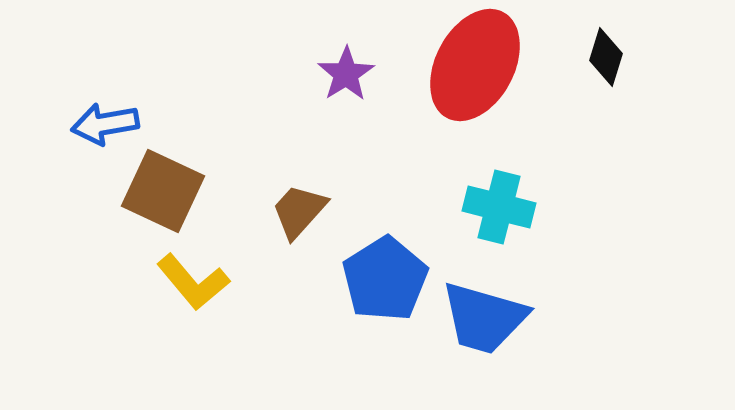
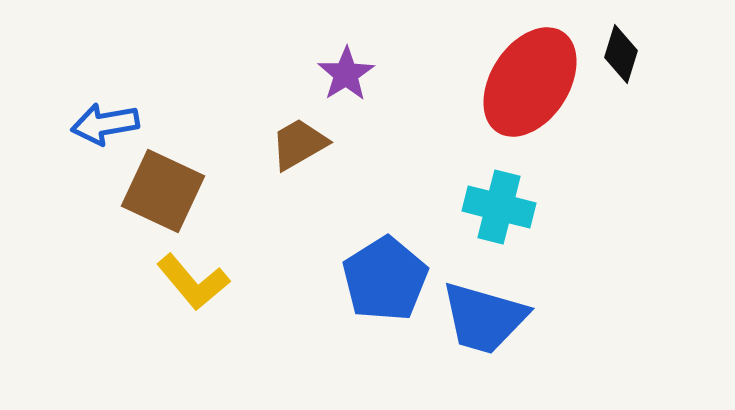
black diamond: moved 15 px right, 3 px up
red ellipse: moved 55 px right, 17 px down; rotated 5 degrees clockwise
brown trapezoid: moved 67 px up; rotated 18 degrees clockwise
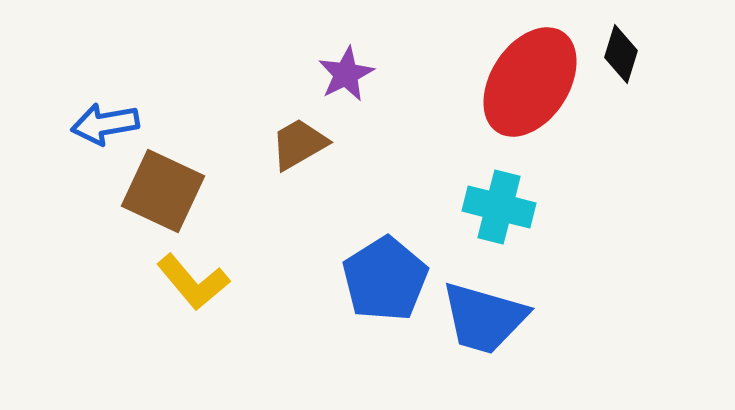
purple star: rotated 6 degrees clockwise
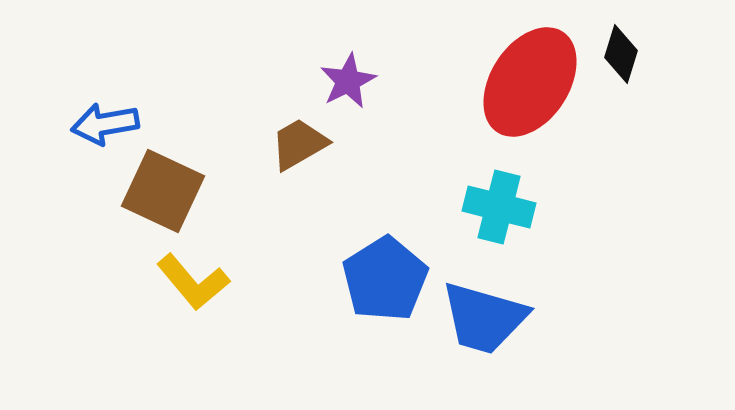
purple star: moved 2 px right, 7 px down
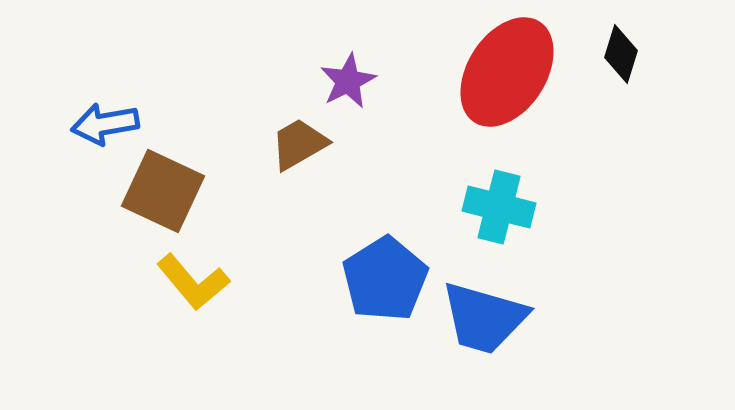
red ellipse: moved 23 px left, 10 px up
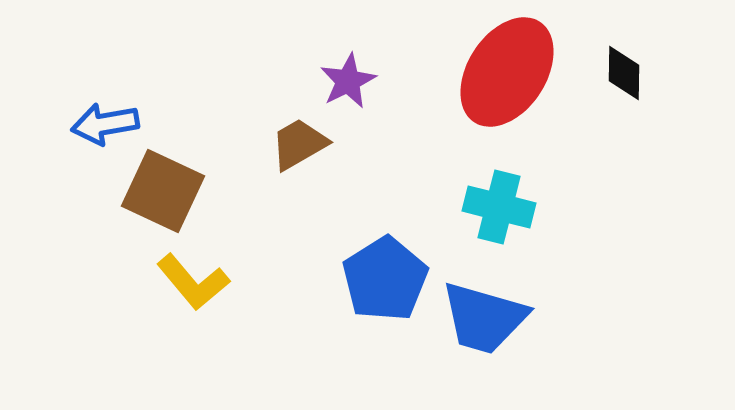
black diamond: moved 3 px right, 19 px down; rotated 16 degrees counterclockwise
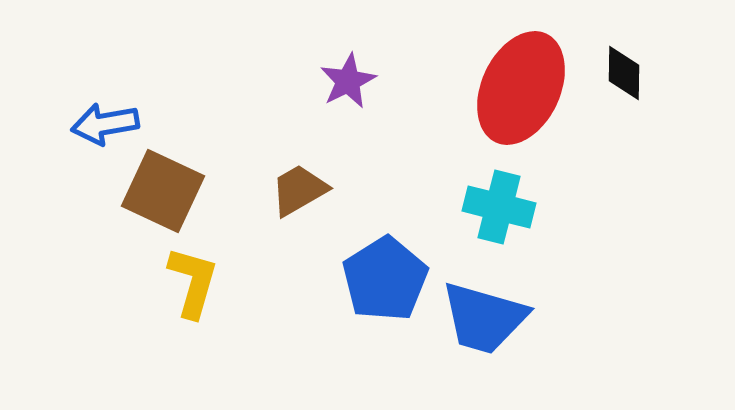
red ellipse: moved 14 px right, 16 px down; rotated 8 degrees counterclockwise
brown trapezoid: moved 46 px down
yellow L-shape: rotated 124 degrees counterclockwise
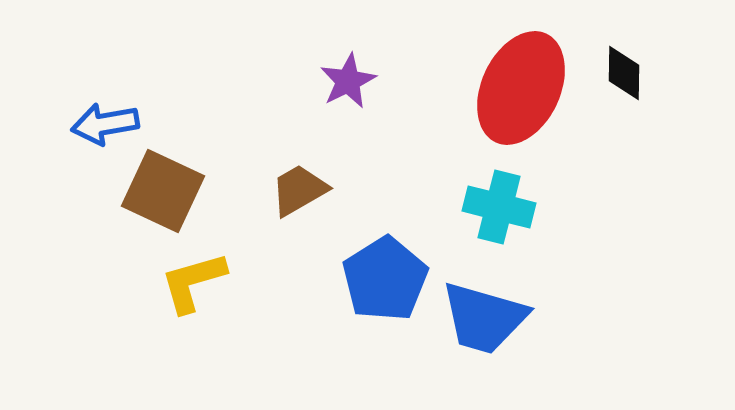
yellow L-shape: rotated 122 degrees counterclockwise
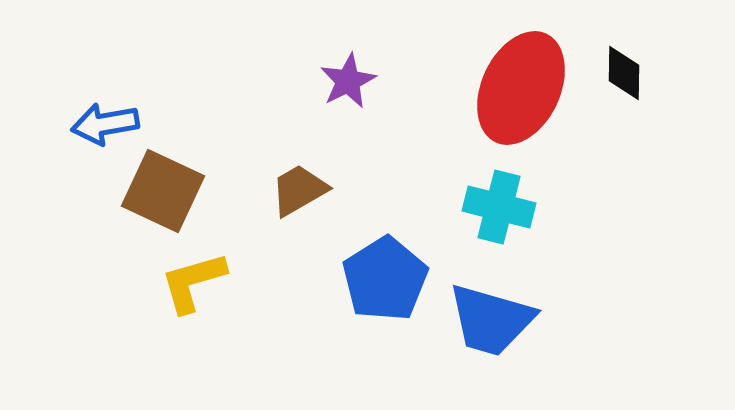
blue trapezoid: moved 7 px right, 2 px down
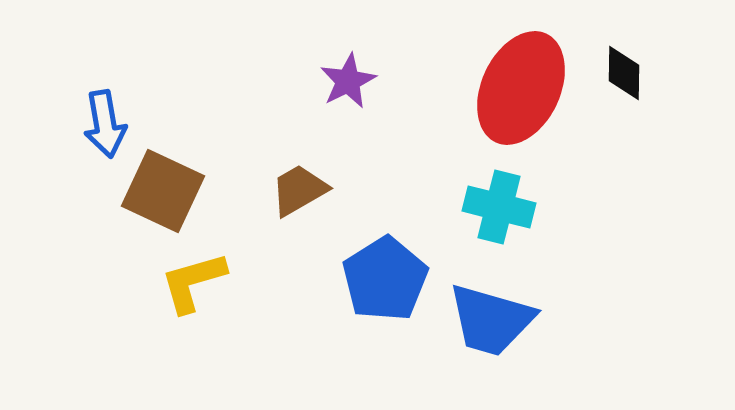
blue arrow: rotated 90 degrees counterclockwise
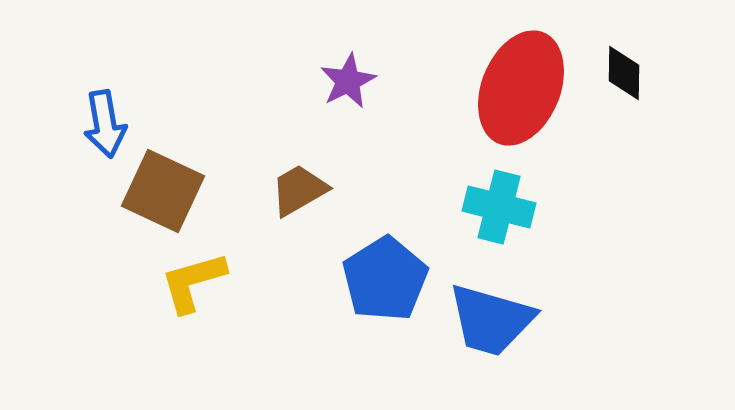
red ellipse: rotated 3 degrees counterclockwise
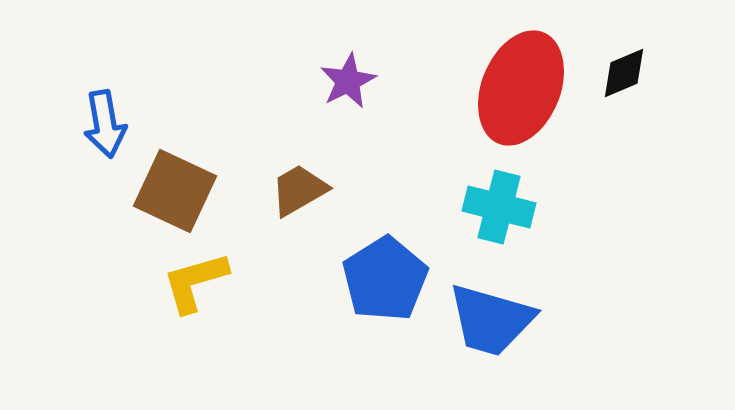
black diamond: rotated 66 degrees clockwise
brown square: moved 12 px right
yellow L-shape: moved 2 px right
